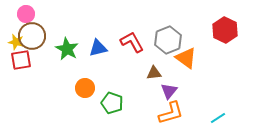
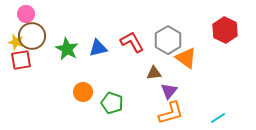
gray hexagon: rotated 8 degrees counterclockwise
orange circle: moved 2 px left, 4 px down
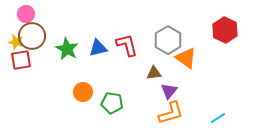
red L-shape: moved 5 px left, 3 px down; rotated 15 degrees clockwise
green pentagon: rotated 10 degrees counterclockwise
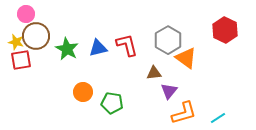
brown circle: moved 4 px right
orange L-shape: moved 13 px right
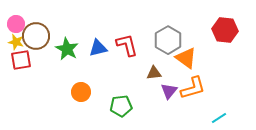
pink circle: moved 10 px left, 10 px down
red hexagon: rotated 20 degrees counterclockwise
orange circle: moved 2 px left
green pentagon: moved 9 px right, 3 px down; rotated 15 degrees counterclockwise
orange L-shape: moved 9 px right, 25 px up
cyan line: moved 1 px right
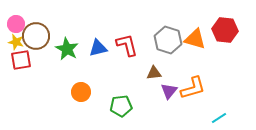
gray hexagon: rotated 12 degrees counterclockwise
orange triangle: moved 9 px right, 19 px up; rotated 20 degrees counterclockwise
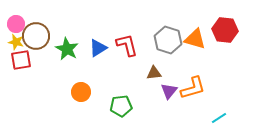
blue triangle: rotated 18 degrees counterclockwise
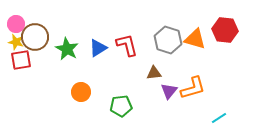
brown circle: moved 1 px left, 1 px down
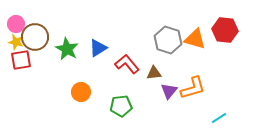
red L-shape: moved 19 px down; rotated 25 degrees counterclockwise
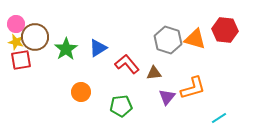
green star: moved 1 px left; rotated 10 degrees clockwise
purple triangle: moved 2 px left, 6 px down
